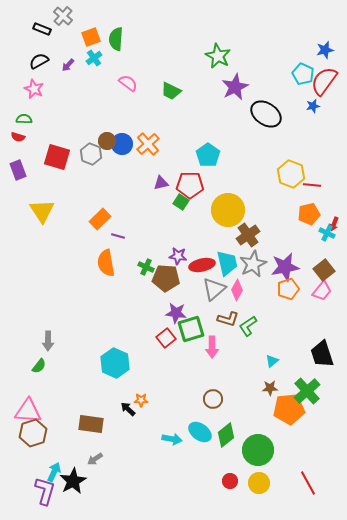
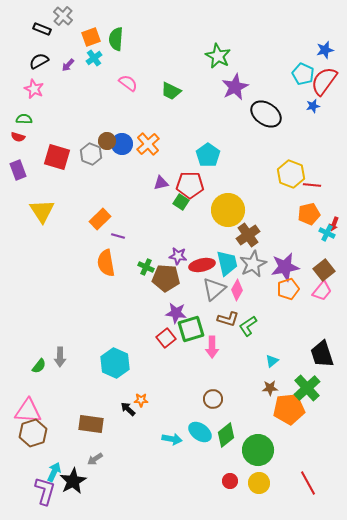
gray arrow at (48, 341): moved 12 px right, 16 px down
green cross at (307, 391): moved 3 px up
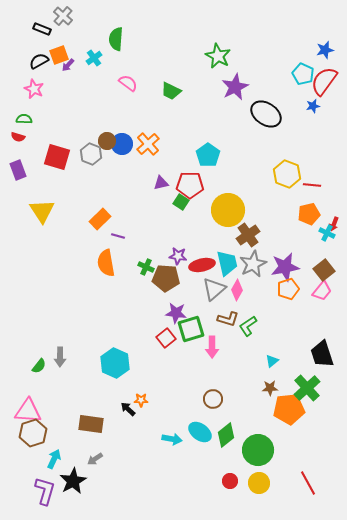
orange square at (91, 37): moved 32 px left, 18 px down
yellow hexagon at (291, 174): moved 4 px left
cyan arrow at (54, 472): moved 13 px up
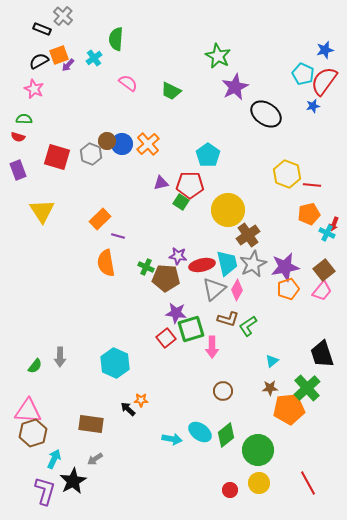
green semicircle at (39, 366): moved 4 px left
brown circle at (213, 399): moved 10 px right, 8 px up
red circle at (230, 481): moved 9 px down
